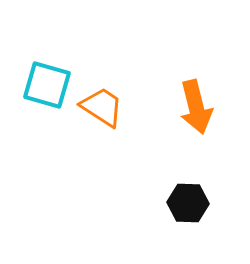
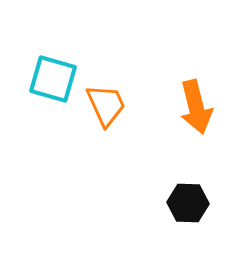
cyan square: moved 6 px right, 6 px up
orange trapezoid: moved 4 px right, 2 px up; rotated 33 degrees clockwise
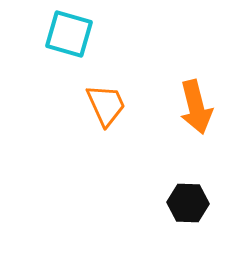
cyan square: moved 16 px right, 45 px up
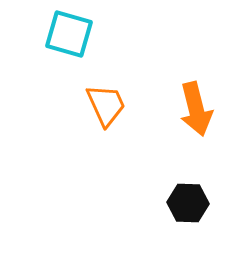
orange arrow: moved 2 px down
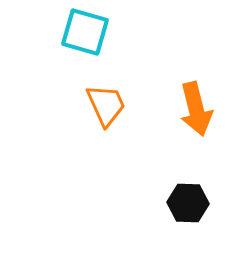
cyan square: moved 16 px right, 2 px up
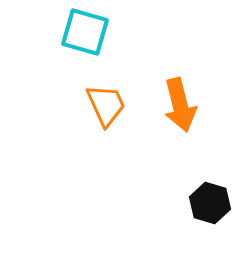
orange arrow: moved 16 px left, 4 px up
black hexagon: moved 22 px right; rotated 15 degrees clockwise
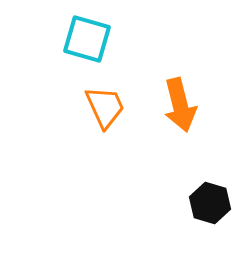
cyan square: moved 2 px right, 7 px down
orange trapezoid: moved 1 px left, 2 px down
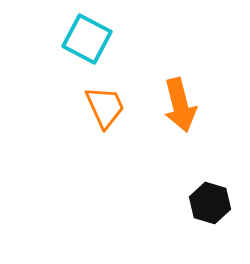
cyan square: rotated 12 degrees clockwise
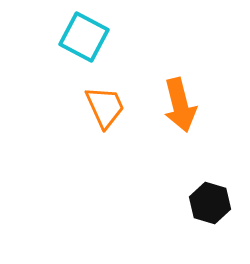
cyan square: moved 3 px left, 2 px up
